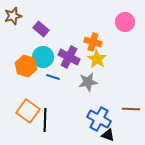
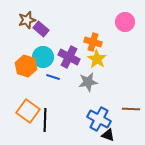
brown star: moved 14 px right, 4 px down
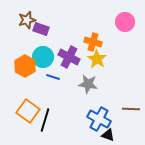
purple rectangle: rotated 21 degrees counterclockwise
orange hexagon: moved 1 px left; rotated 10 degrees clockwise
gray star: moved 2 px down; rotated 18 degrees clockwise
black line: rotated 15 degrees clockwise
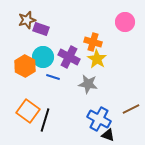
brown line: rotated 30 degrees counterclockwise
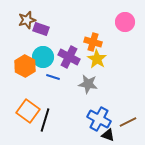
brown line: moved 3 px left, 13 px down
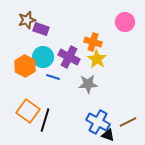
gray star: rotated 12 degrees counterclockwise
blue cross: moved 1 px left, 3 px down
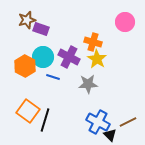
black triangle: moved 2 px right; rotated 24 degrees clockwise
